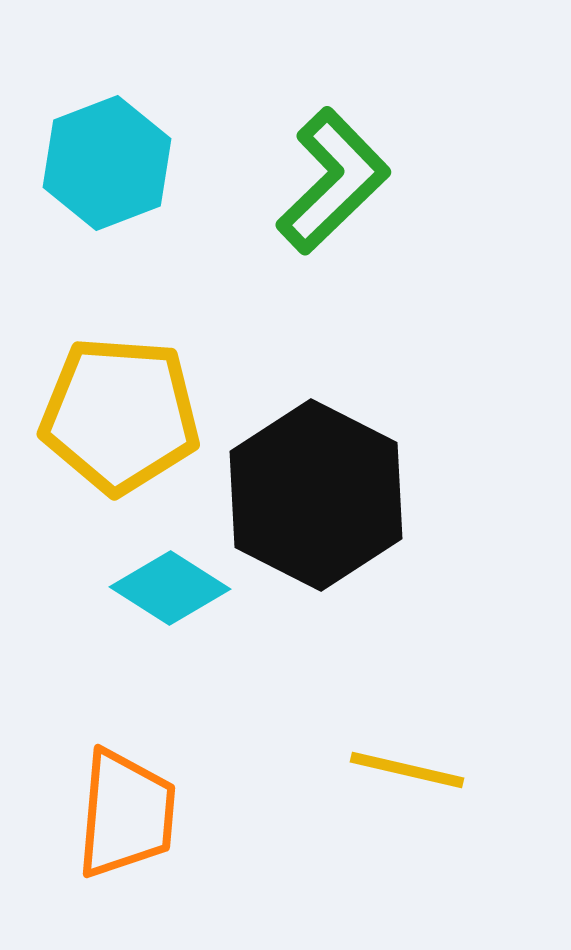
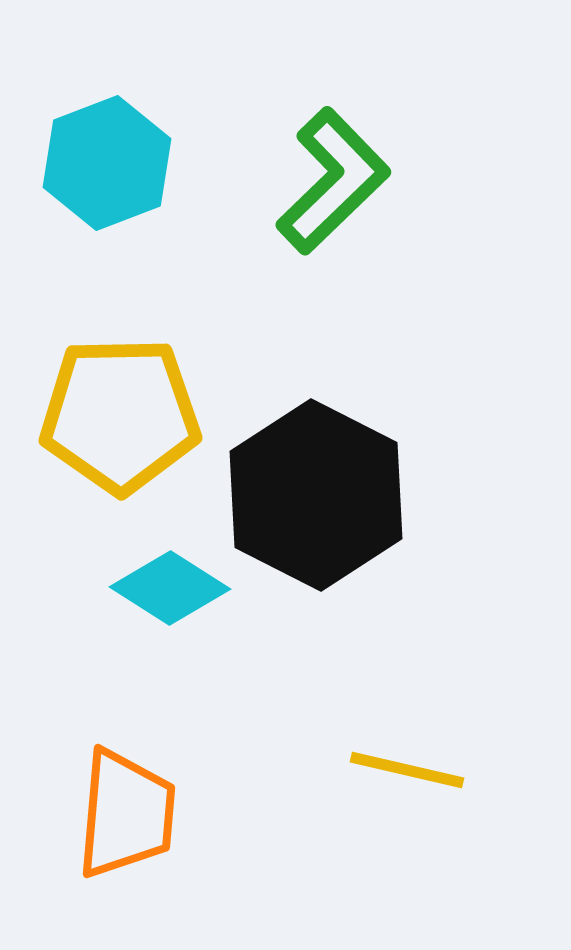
yellow pentagon: rotated 5 degrees counterclockwise
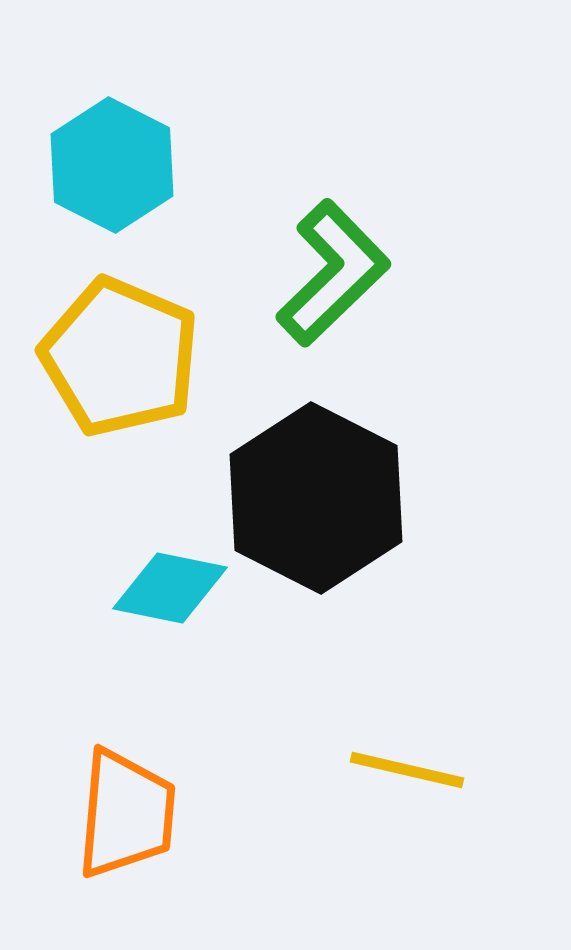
cyan hexagon: moved 5 px right, 2 px down; rotated 12 degrees counterclockwise
green L-shape: moved 92 px down
yellow pentagon: moved 58 px up; rotated 24 degrees clockwise
black hexagon: moved 3 px down
cyan diamond: rotated 21 degrees counterclockwise
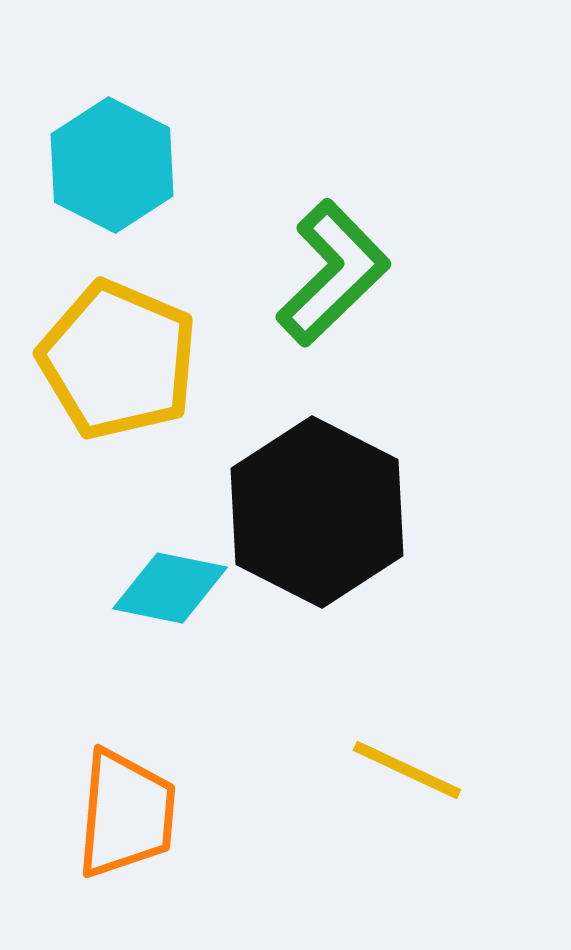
yellow pentagon: moved 2 px left, 3 px down
black hexagon: moved 1 px right, 14 px down
yellow line: rotated 12 degrees clockwise
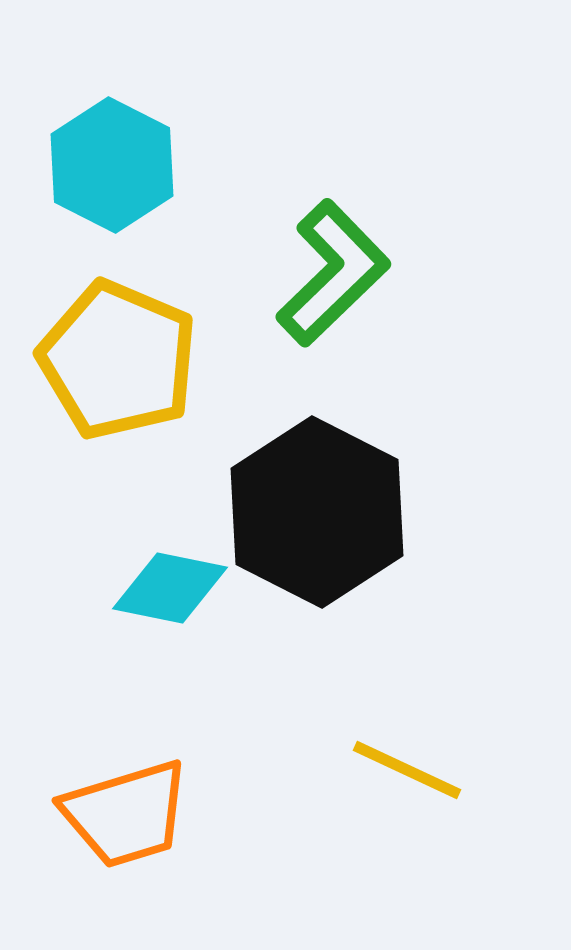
orange trapezoid: rotated 68 degrees clockwise
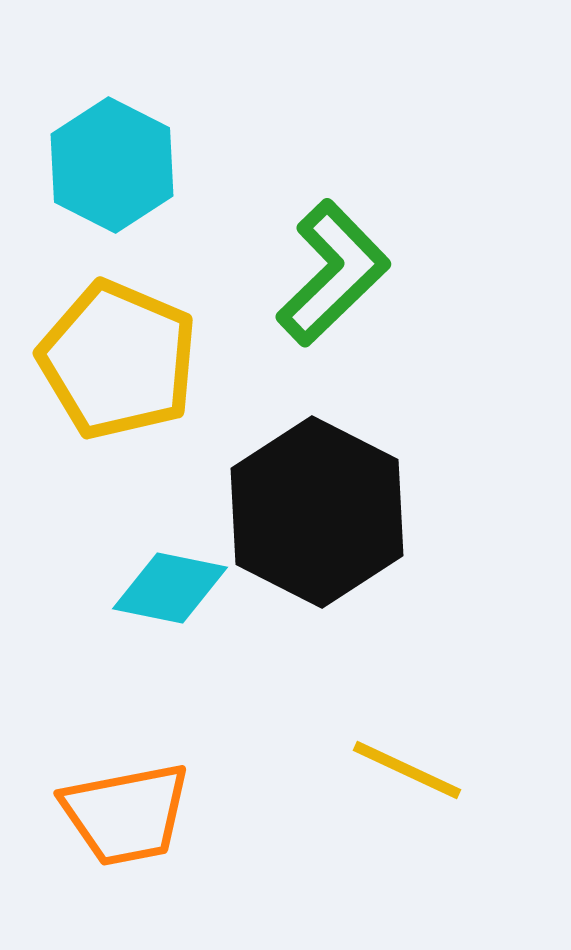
orange trapezoid: rotated 6 degrees clockwise
